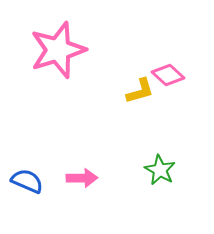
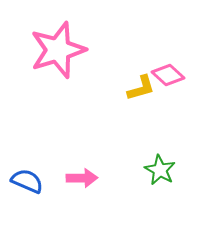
yellow L-shape: moved 1 px right, 3 px up
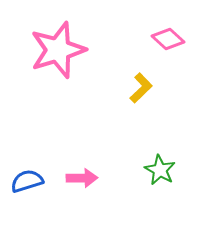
pink diamond: moved 36 px up
yellow L-shape: rotated 28 degrees counterclockwise
blue semicircle: rotated 40 degrees counterclockwise
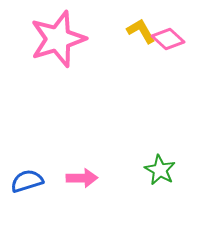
pink star: moved 11 px up
yellow L-shape: moved 57 px up; rotated 76 degrees counterclockwise
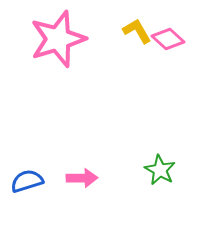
yellow L-shape: moved 4 px left
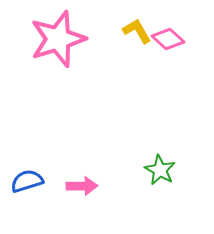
pink arrow: moved 8 px down
